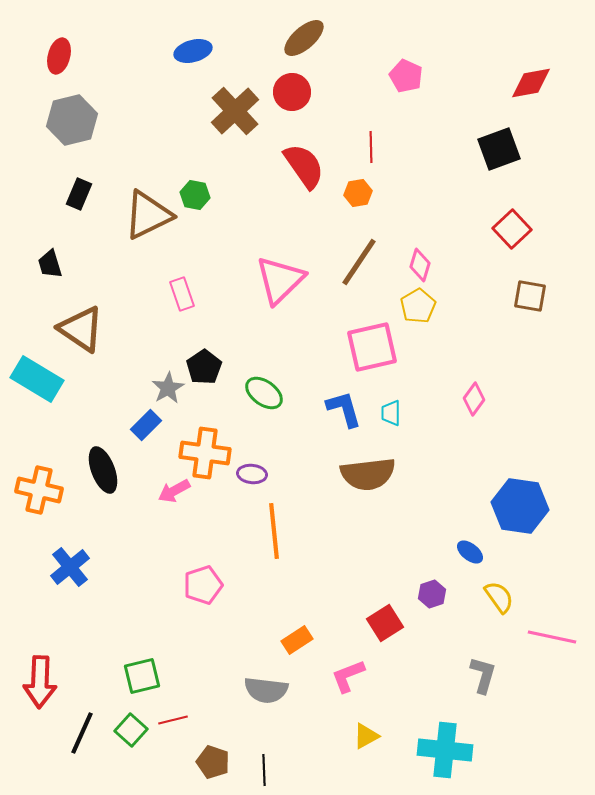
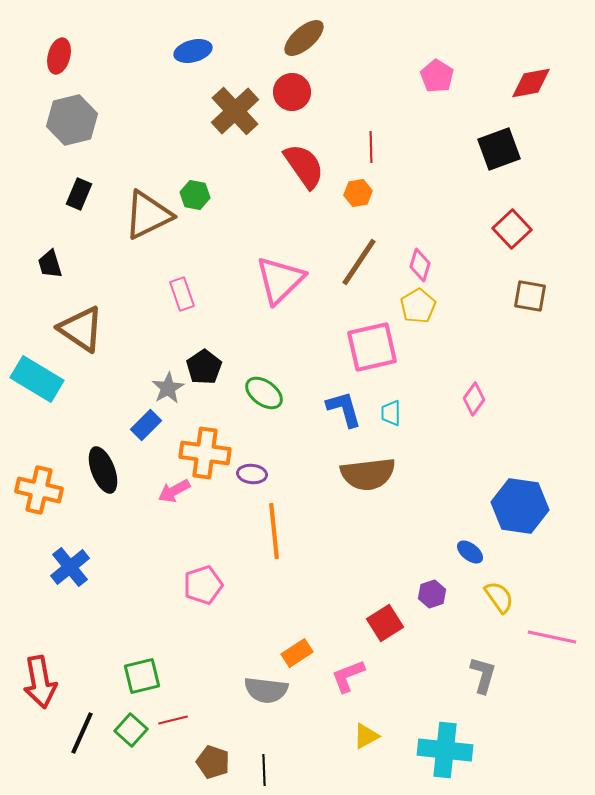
pink pentagon at (406, 76): moved 31 px right; rotated 8 degrees clockwise
orange rectangle at (297, 640): moved 13 px down
red arrow at (40, 682): rotated 12 degrees counterclockwise
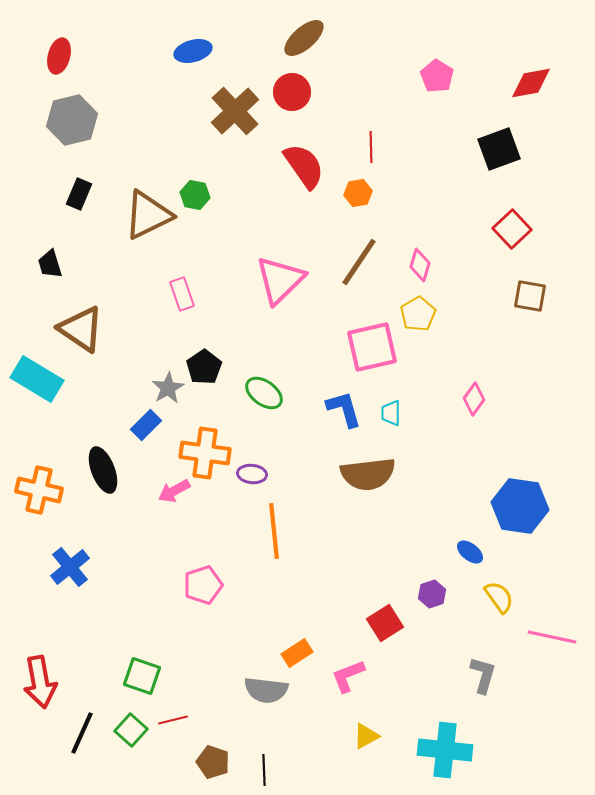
yellow pentagon at (418, 306): moved 8 px down
green square at (142, 676): rotated 33 degrees clockwise
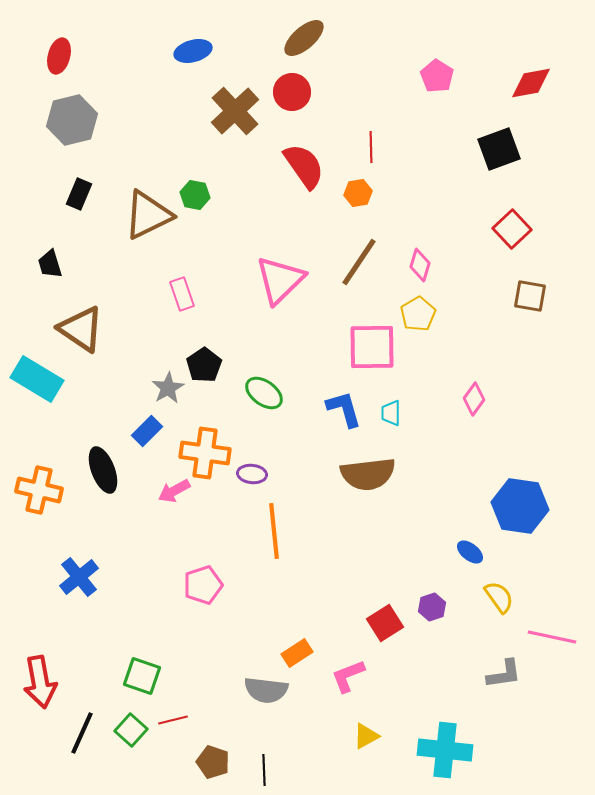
pink square at (372, 347): rotated 12 degrees clockwise
black pentagon at (204, 367): moved 2 px up
blue rectangle at (146, 425): moved 1 px right, 6 px down
blue cross at (70, 567): moved 9 px right, 10 px down
purple hexagon at (432, 594): moved 13 px down
gray L-shape at (483, 675): moved 21 px right, 1 px up; rotated 66 degrees clockwise
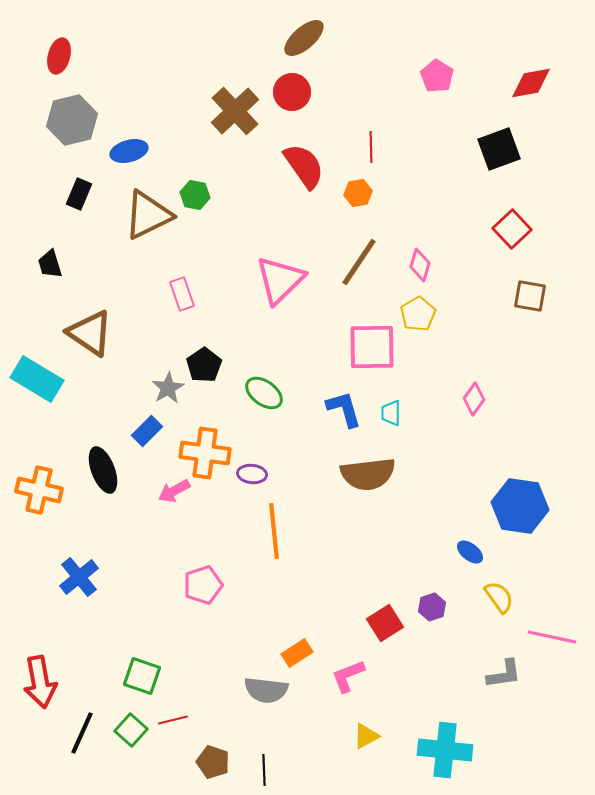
blue ellipse at (193, 51): moved 64 px left, 100 px down
brown triangle at (81, 329): moved 9 px right, 4 px down
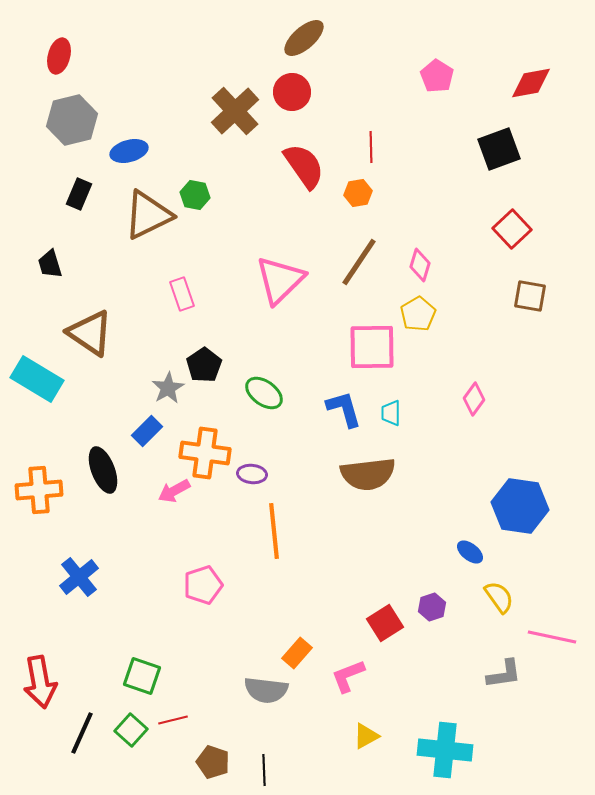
orange cross at (39, 490): rotated 18 degrees counterclockwise
orange rectangle at (297, 653): rotated 16 degrees counterclockwise
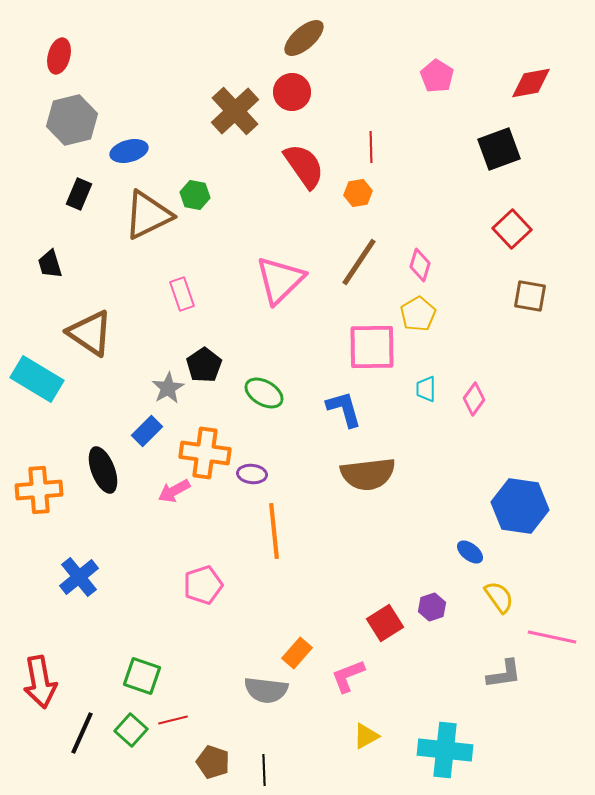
green ellipse at (264, 393): rotated 6 degrees counterclockwise
cyan trapezoid at (391, 413): moved 35 px right, 24 px up
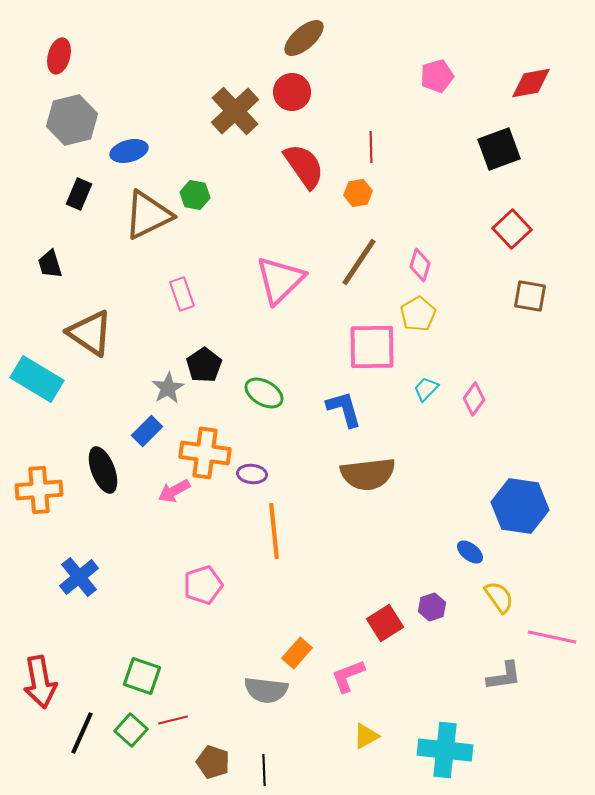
pink pentagon at (437, 76): rotated 24 degrees clockwise
cyan trapezoid at (426, 389): rotated 44 degrees clockwise
gray L-shape at (504, 674): moved 2 px down
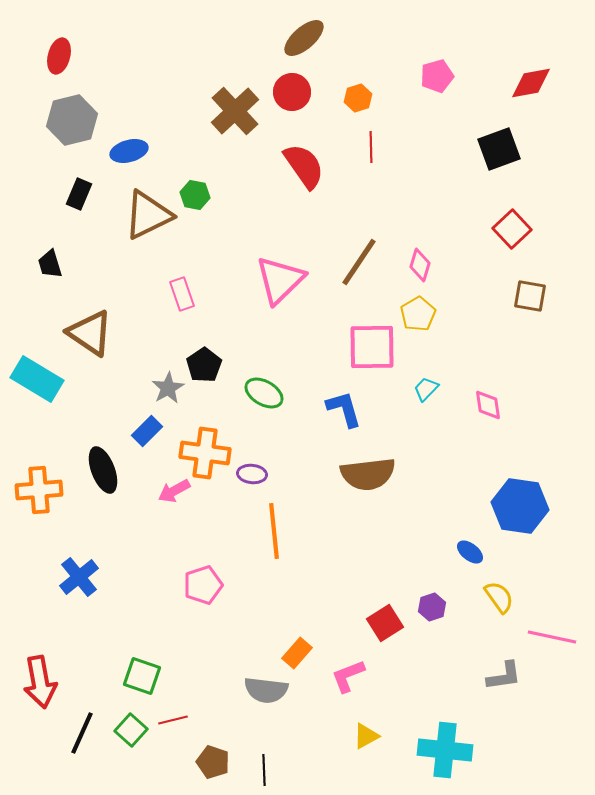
orange hexagon at (358, 193): moved 95 px up; rotated 8 degrees counterclockwise
pink diamond at (474, 399): moved 14 px right, 6 px down; rotated 44 degrees counterclockwise
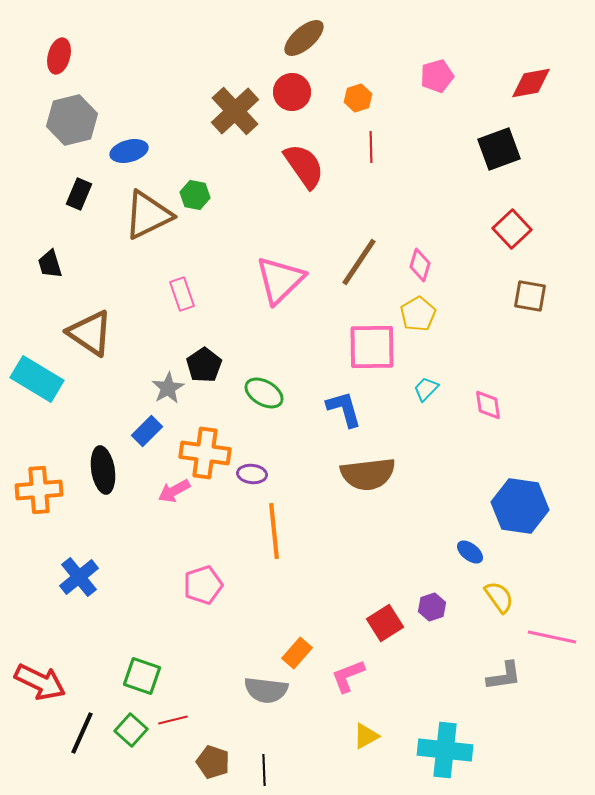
black ellipse at (103, 470): rotated 12 degrees clockwise
red arrow at (40, 682): rotated 54 degrees counterclockwise
